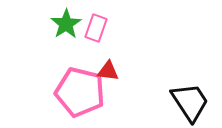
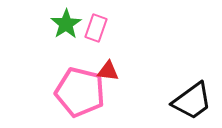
black trapezoid: moved 2 px right, 1 px up; rotated 87 degrees clockwise
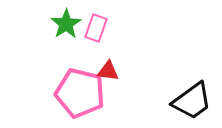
pink pentagon: moved 1 px down
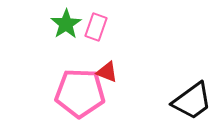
pink rectangle: moved 1 px up
red triangle: moved 1 px left, 1 px down; rotated 15 degrees clockwise
pink pentagon: rotated 12 degrees counterclockwise
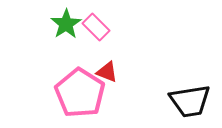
pink rectangle: rotated 64 degrees counterclockwise
pink pentagon: rotated 30 degrees clockwise
black trapezoid: moved 2 px left; rotated 27 degrees clockwise
